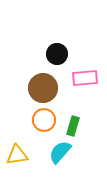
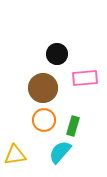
yellow triangle: moved 2 px left
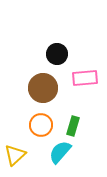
orange circle: moved 3 px left, 5 px down
yellow triangle: rotated 35 degrees counterclockwise
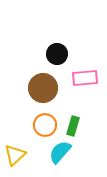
orange circle: moved 4 px right
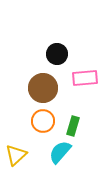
orange circle: moved 2 px left, 4 px up
yellow triangle: moved 1 px right
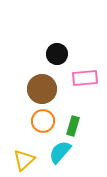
brown circle: moved 1 px left, 1 px down
yellow triangle: moved 8 px right, 5 px down
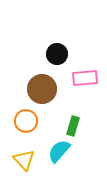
orange circle: moved 17 px left
cyan semicircle: moved 1 px left, 1 px up
yellow triangle: rotated 30 degrees counterclockwise
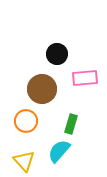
green rectangle: moved 2 px left, 2 px up
yellow triangle: moved 1 px down
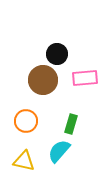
brown circle: moved 1 px right, 9 px up
yellow triangle: rotated 35 degrees counterclockwise
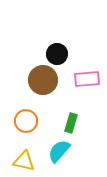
pink rectangle: moved 2 px right, 1 px down
green rectangle: moved 1 px up
